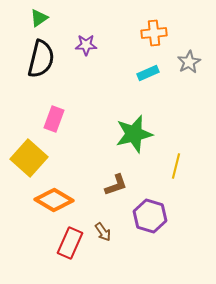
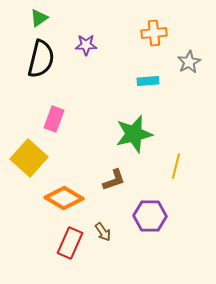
cyan rectangle: moved 8 px down; rotated 20 degrees clockwise
brown L-shape: moved 2 px left, 5 px up
orange diamond: moved 10 px right, 2 px up
purple hexagon: rotated 16 degrees counterclockwise
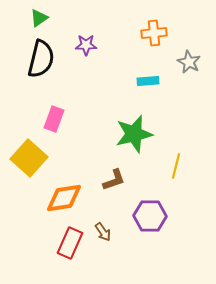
gray star: rotated 15 degrees counterclockwise
orange diamond: rotated 39 degrees counterclockwise
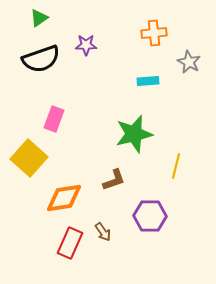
black semicircle: rotated 57 degrees clockwise
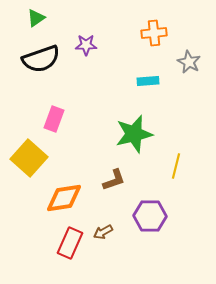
green triangle: moved 3 px left
brown arrow: rotated 96 degrees clockwise
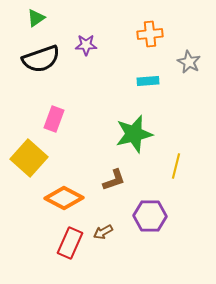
orange cross: moved 4 px left, 1 px down
orange diamond: rotated 36 degrees clockwise
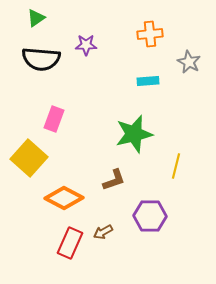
black semicircle: rotated 24 degrees clockwise
